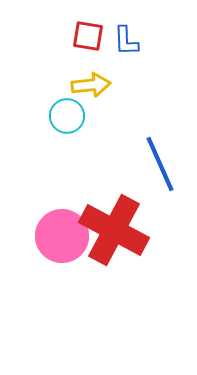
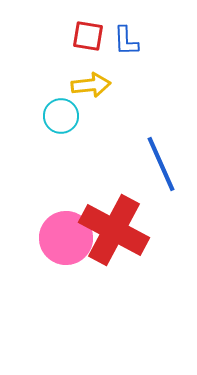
cyan circle: moved 6 px left
blue line: moved 1 px right
pink circle: moved 4 px right, 2 px down
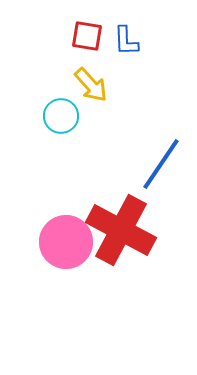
red square: moved 1 px left
yellow arrow: rotated 54 degrees clockwise
blue line: rotated 58 degrees clockwise
red cross: moved 7 px right
pink circle: moved 4 px down
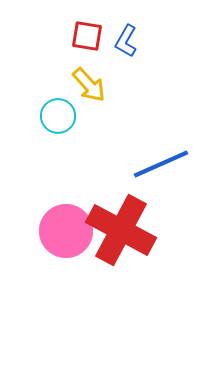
blue L-shape: rotated 32 degrees clockwise
yellow arrow: moved 2 px left
cyan circle: moved 3 px left
blue line: rotated 32 degrees clockwise
pink circle: moved 11 px up
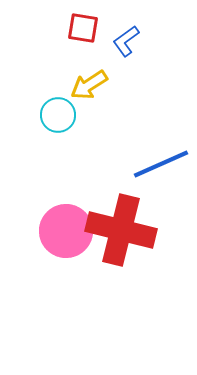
red square: moved 4 px left, 8 px up
blue L-shape: rotated 24 degrees clockwise
yellow arrow: rotated 99 degrees clockwise
cyan circle: moved 1 px up
red cross: rotated 14 degrees counterclockwise
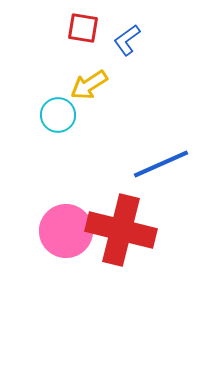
blue L-shape: moved 1 px right, 1 px up
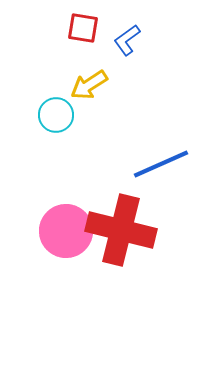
cyan circle: moved 2 px left
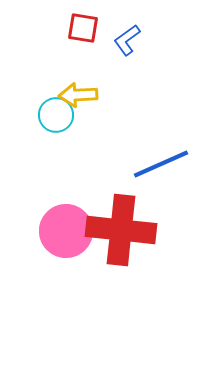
yellow arrow: moved 11 px left, 10 px down; rotated 30 degrees clockwise
red cross: rotated 8 degrees counterclockwise
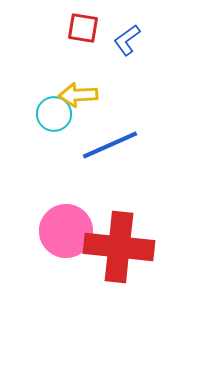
cyan circle: moved 2 px left, 1 px up
blue line: moved 51 px left, 19 px up
red cross: moved 2 px left, 17 px down
